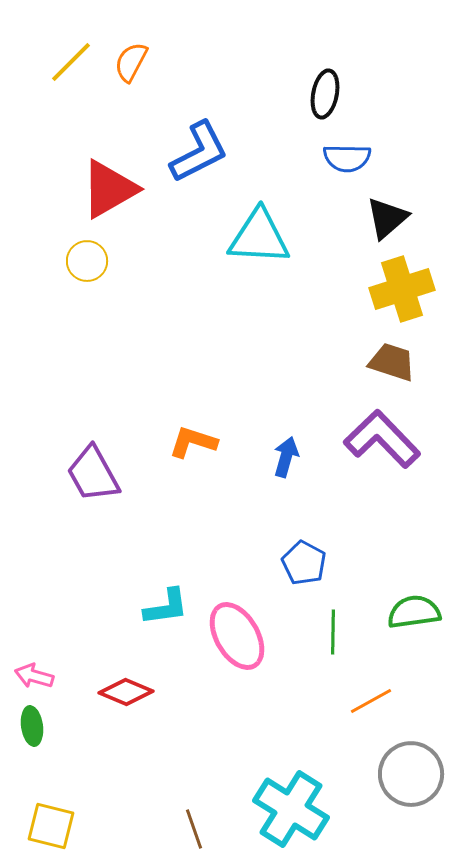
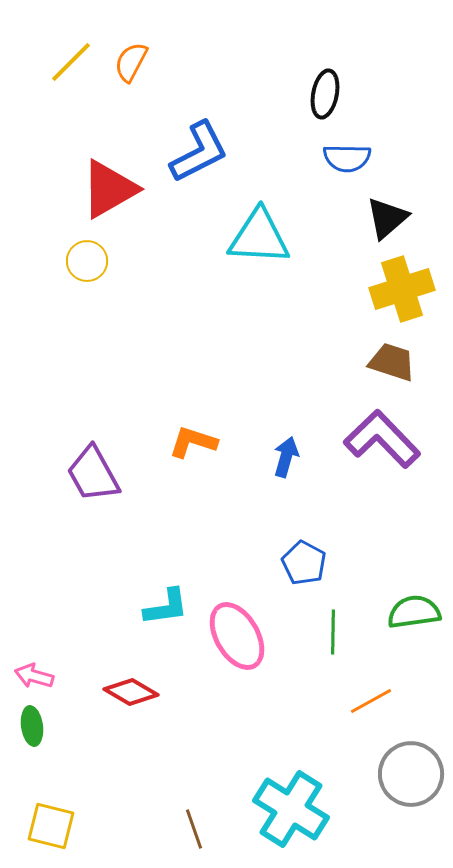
red diamond: moved 5 px right; rotated 8 degrees clockwise
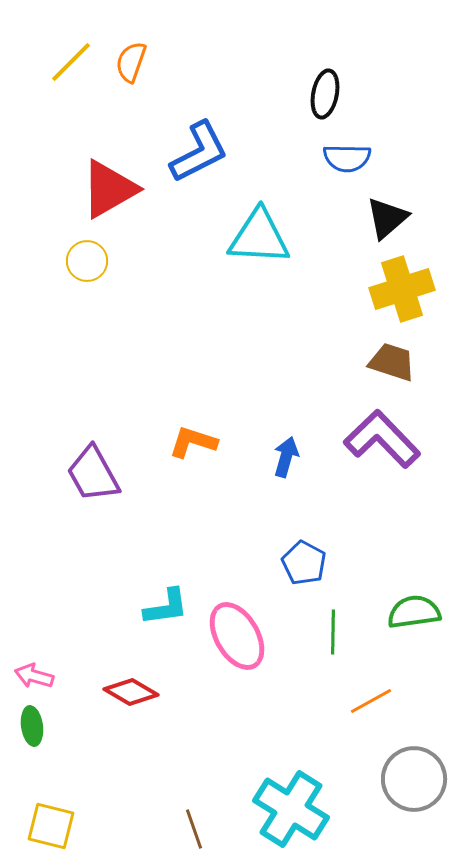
orange semicircle: rotated 9 degrees counterclockwise
gray circle: moved 3 px right, 5 px down
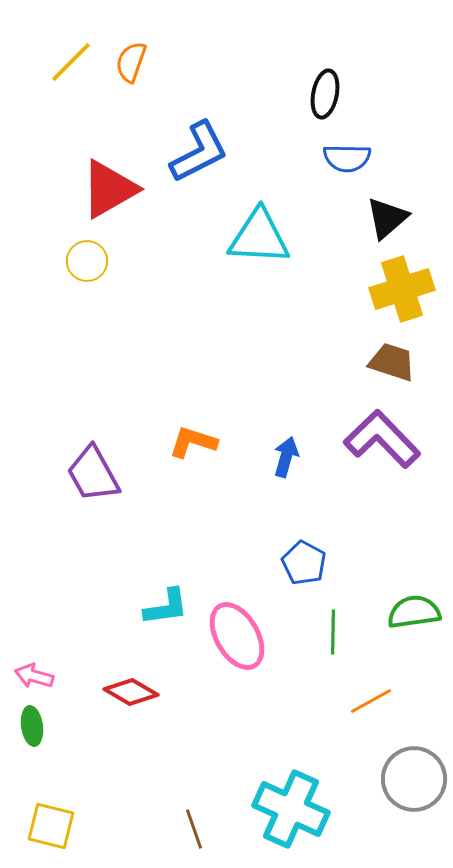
cyan cross: rotated 8 degrees counterclockwise
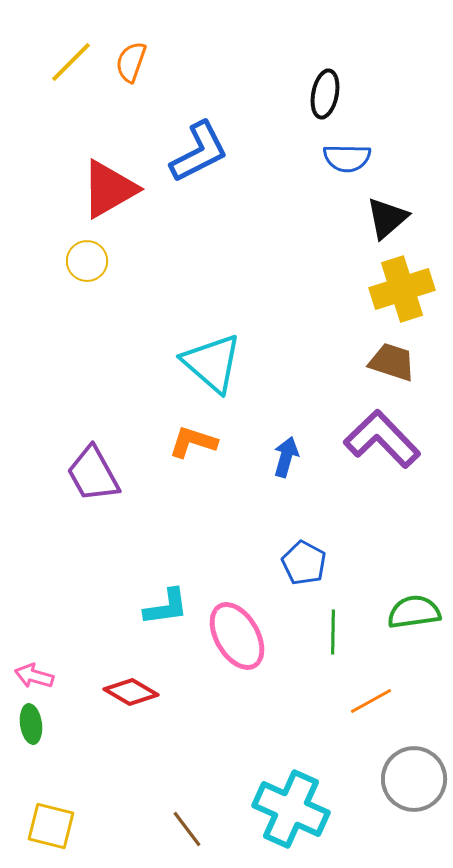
cyan triangle: moved 47 px left, 126 px down; rotated 38 degrees clockwise
green ellipse: moved 1 px left, 2 px up
brown line: moved 7 px left; rotated 18 degrees counterclockwise
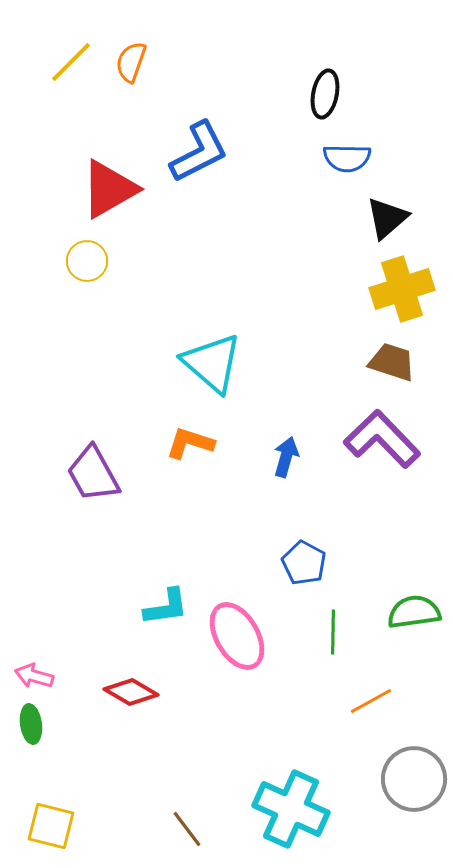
orange L-shape: moved 3 px left, 1 px down
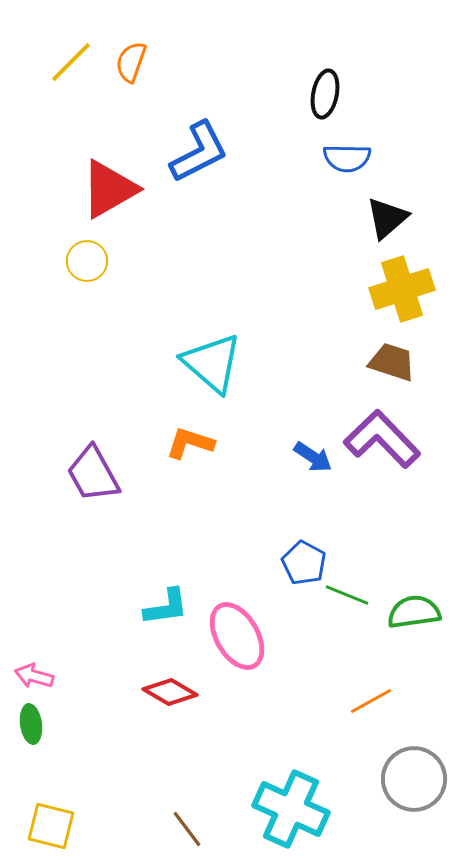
blue arrow: moved 27 px right; rotated 108 degrees clockwise
green line: moved 14 px right, 37 px up; rotated 69 degrees counterclockwise
red diamond: moved 39 px right
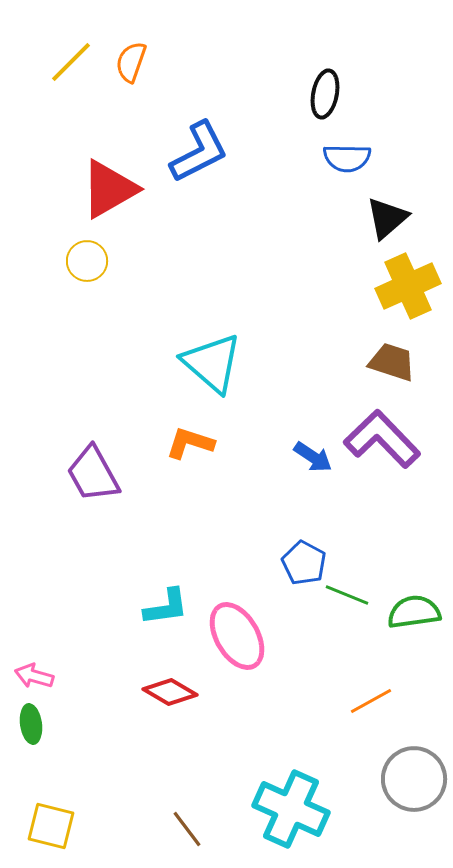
yellow cross: moved 6 px right, 3 px up; rotated 6 degrees counterclockwise
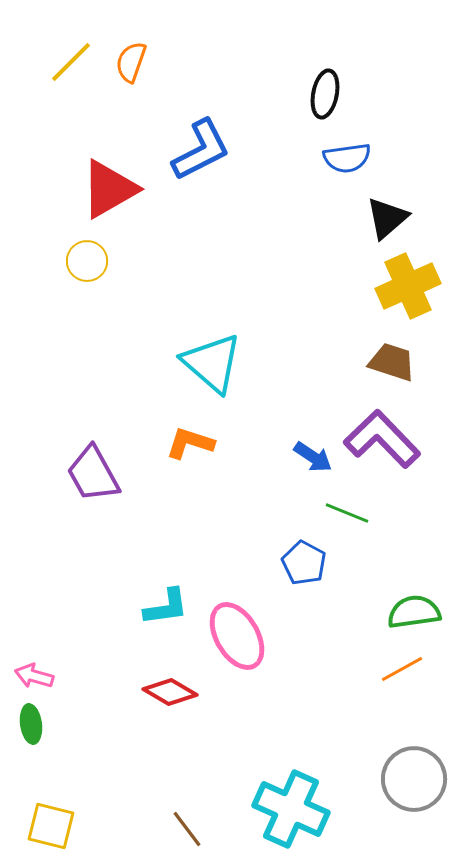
blue L-shape: moved 2 px right, 2 px up
blue semicircle: rotated 9 degrees counterclockwise
green line: moved 82 px up
orange line: moved 31 px right, 32 px up
